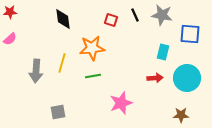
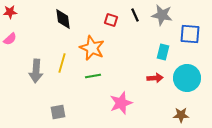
orange star: rotated 30 degrees clockwise
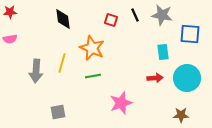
pink semicircle: rotated 32 degrees clockwise
cyan rectangle: rotated 21 degrees counterclockwise
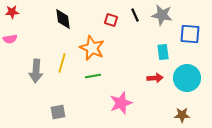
red star: moved 2 px right
brown star: moved 1 px right
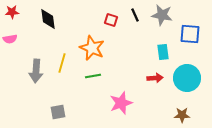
black diamond: moved 15 px left
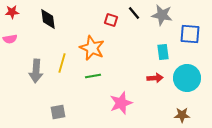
black line: moved 1 px left, 2 px up; rotated 16 degrees counterclockwise
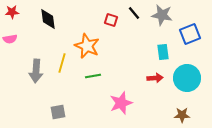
blue square: rotated 25 degrees counterclockwise
orange star: moved 5 px left, 2 px up
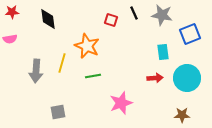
black line: rotated 16 degrees clockwise
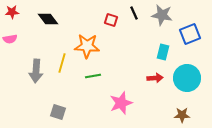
black diamond: rotated 30 degrees counterclockwise
orange star: rotated 20 degrees counterclockwise
cyan rectangle: rotated 21 degrees clockwise
gray square: rotated 28 degrees clockwise
